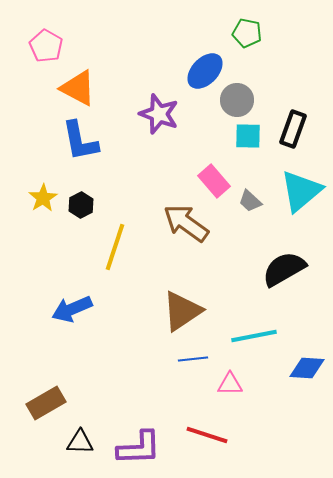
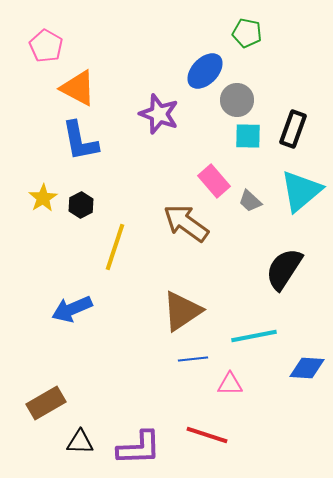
black semicircle: rotated 27 degrees counterclockwise
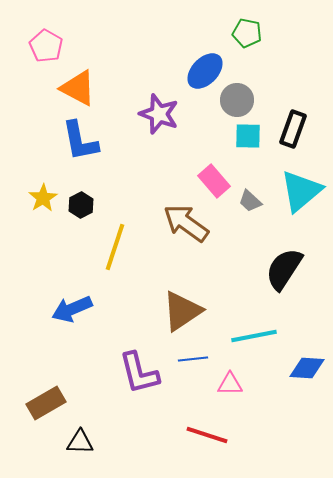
purple L-shape: moved 75 px up; rotated 78 degrees clockwise
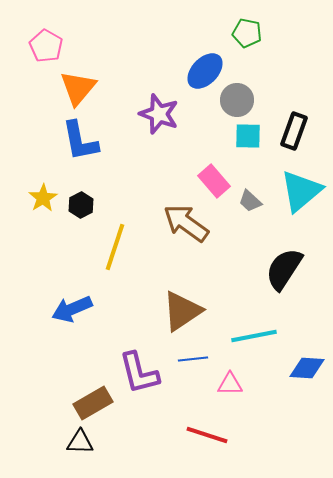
orange triangle: rotated 42 degrees clockwise
black rectangle: moved 1 px right, 2 px down
brown rectangle: moved 47 px right
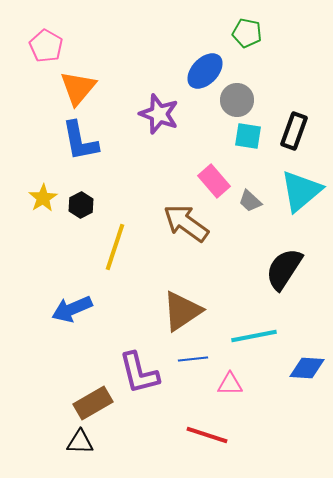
cyan square: rotated 8 degrees clockwise
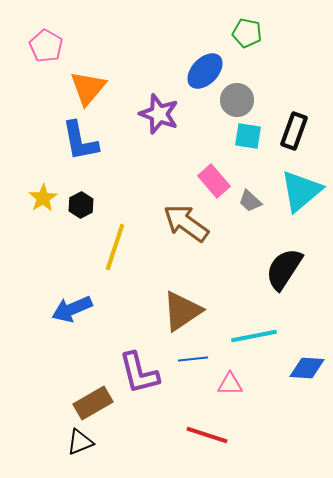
orange triangle: moved 10 px right
black triangle: rotated 24 degrees counterclockwise
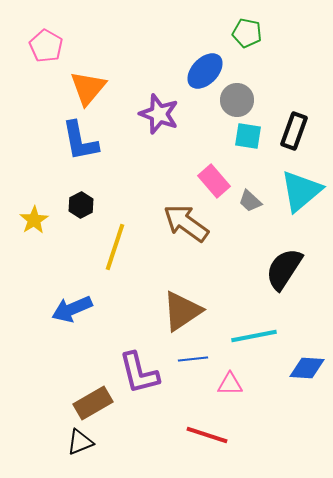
yellow star: moved 9 px left, 22 px down
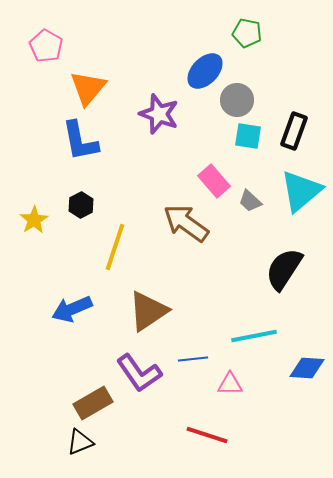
brown triangle: moved 34 px left
purple L-shape: rotated 21 degrees counterclockwise
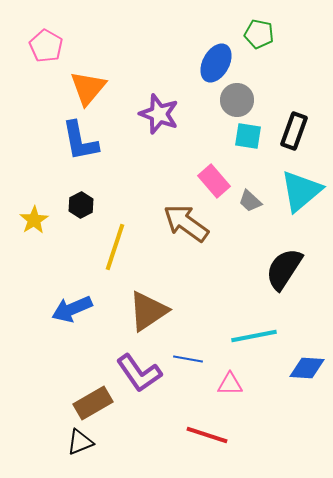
green pentagon: moved 12 px right, 1 px down
blue ellipse: moved 11 px right, 8 px up; rotated 15 degrees counterclockwise
blue line: moved 5 px left; rotated 16 degrees clockwise
